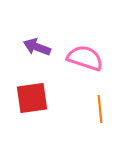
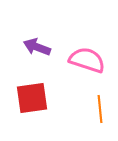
pink semicircle: moved 2 px right, 2 px down
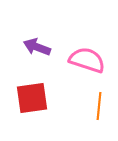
orange line: moved 1 px left, 3 px up; rotated 12 degrees clockwise
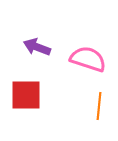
pink semicircle: moved 1 px right, 1 px up
red square: moved 6 px left, 3 px up; rotated 8 degrees clockwise
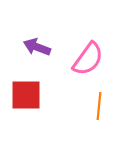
pink semicircle: rotated 108 degrees clockwise
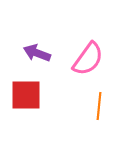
purple arrow: moved 6 px down
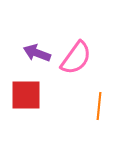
pink semicircle: moved 12 px left, 1 px up
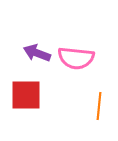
pink semicircle: rotated 60 degrees clockwise
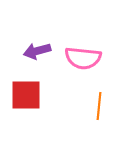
purple arrow: moved 2 px up; rotated 36 degrees counterclockwise
pink semicircle: moved 7 px right
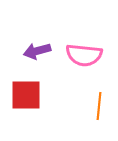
pink semicircle: moved 1 px right, 3 px up
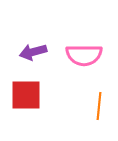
purple arrow: moved 4 px left, 1 px down
pink semicircle: rotated 6 degrees counterclockwise
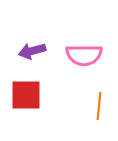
purple arrow: moved 1 px left, 1 px up
